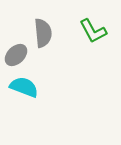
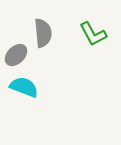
green L-shape: moved 3 px down
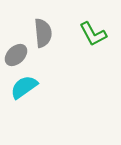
cyan semicircle: rotated 56 degrees counterclockwise
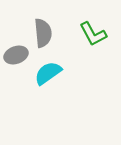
gray ellipse: rotated 25 degrees clockwise
cyan semicircle: moved 24 px right, 14 px up
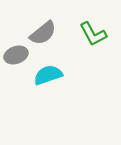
gray semicircle: rotated 56 degrees clockwise
cyan semicircle: moved 2 px down; rotated 16 degrees clockwise
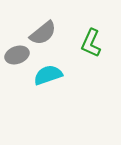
green L-shape: moved 2 px left, 9 px down; rotated 52 degrees clockwise
gray ellipse: moved 1 px right
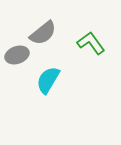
green L-shape: rotated 120 degrees clockwise
cyan semicircle: moved 5 px down; rotated 40 degrees counterclockwise
